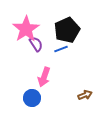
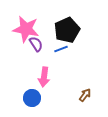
pink star: rotated 28 degrees counterclockwise
pink arrow: rotated 12 degrees counterclockwise
brown arrow: rotated 32 degrees counterclockwise
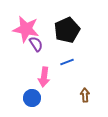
blue line: moved 6 px right, 13 px down
brown arrow: rotated 40 degrees counterclockwise
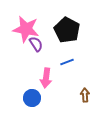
black pentagon: rotated 20 degrees counterclockwise
pink arrow: moved 2 px right, 1 px down
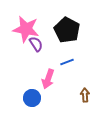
pink arrow: moved 2 px right, 1 px down; rotated 12 degrees clockwise
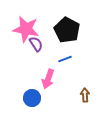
blue line: moved 2 px left, 3 px up
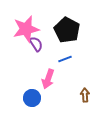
pink star: rotated 24 degrees counterclockwise
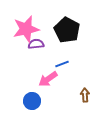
purple semicircle: rotated 63 degrees counterclockwise
blue line: moved 3 px left, 5 px down
pink arrow: rotated 36 degrees clockwise
blue circle: moved 3 px down
